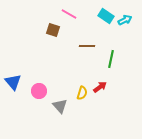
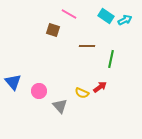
yellow semicircle: rotated 96 degrees clockwise
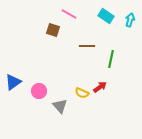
cyan arrow: moved 5 px right; rotated 48 degrees counterclockwise
blue triangle: rotated 36 degrees clockwise
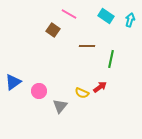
brown square: rotated 16 degrees clockwise
gray triangle: rotated 21 degrees clockwise
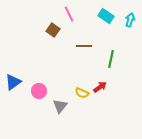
pink line: rotated 35 degrees clockwise
brown line: moved 3 px left
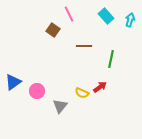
cyan rectangle: rotated 14 degrees clockwise
pink circle: moved 2 px left
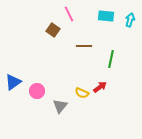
cyan rectangle: rotated 42 degrees counterclockwise
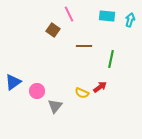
cyan rectangle: moved 1 px right
gray triangle: moved 5 px left
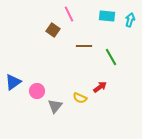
green line: moved 2 px up; rotated 42 degrees counterclockwise
yellow semicircle: moved 2 px left, 5 px down
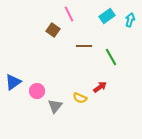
cyan rectangle: rotated 42 degrees counterclockwise
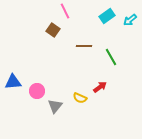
pink line: moved 4 px left, 3 px up
cyan arrow: rotated 144 degrees counterclockwise
blue triangle: rotated 30 degrees clockwise
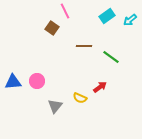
brown square: moved 1 px left, 2 px up
green line: rotated 24 degrees counterclockwise
pink circle: moved 10 px up
